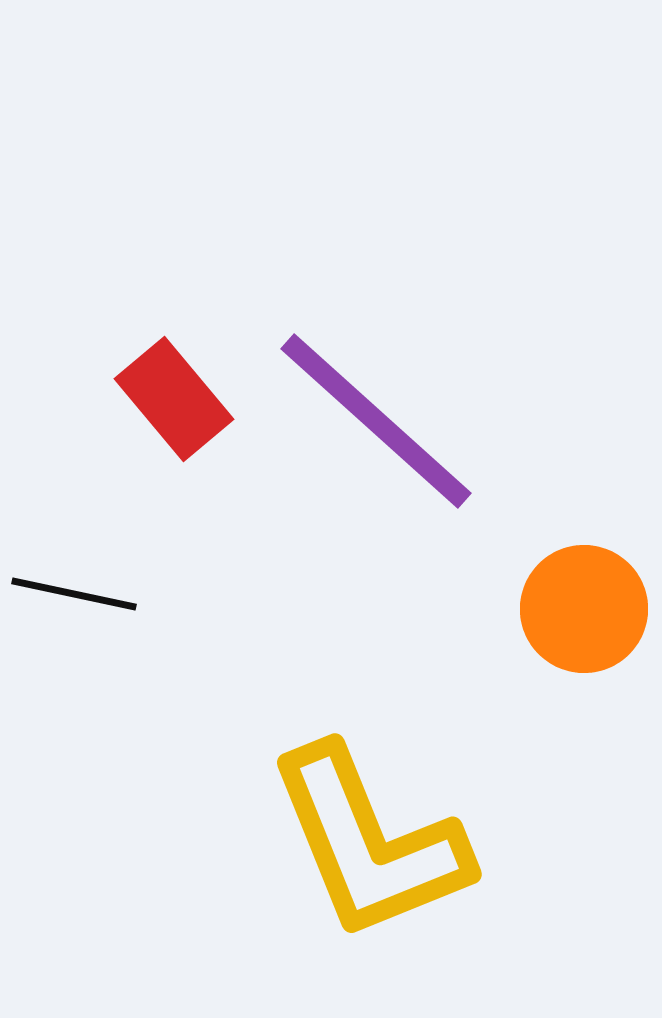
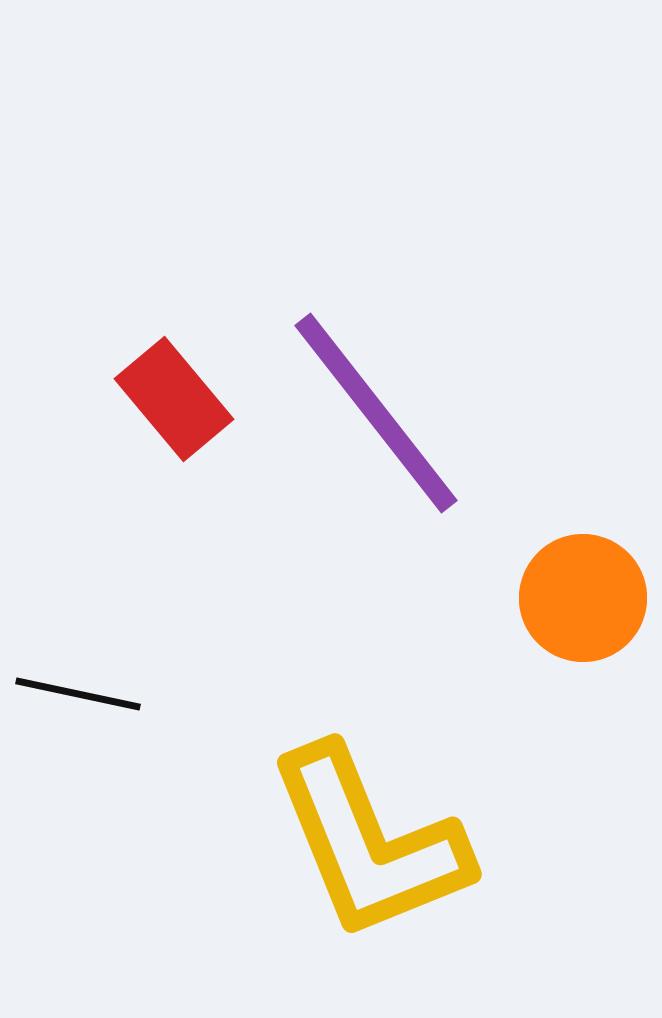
purple line: moved 8 px up; rotated 10 degrees clockwise
black line: moved 4 px right, 100 px down
orange circle: moved 1 px left, 11 px up
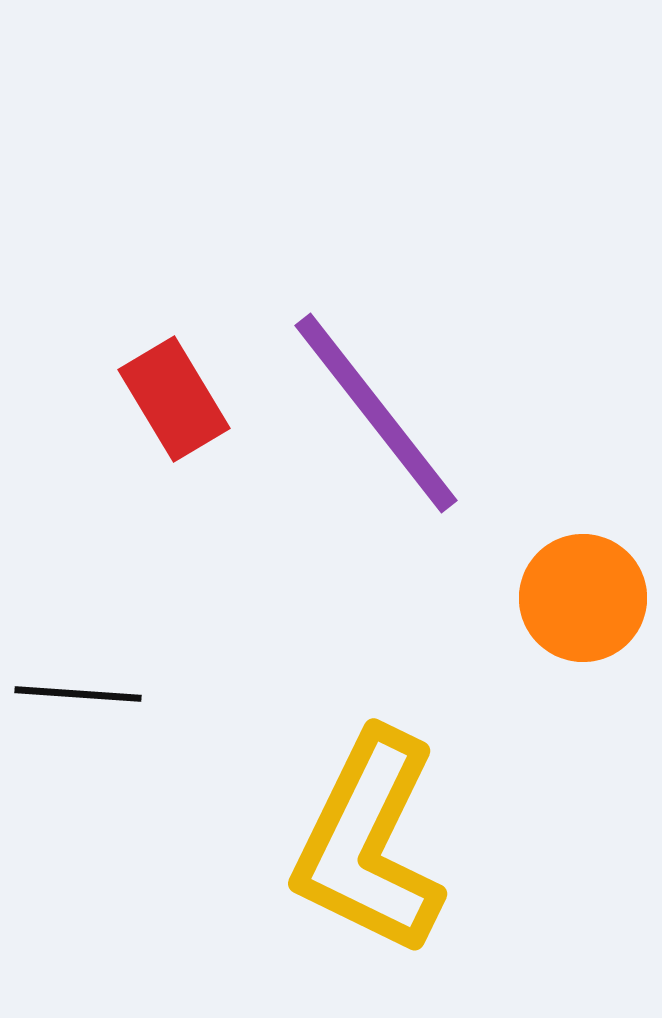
red rectangle: rotated 9 degrees clockwise
black line: rotated 8 degrees counterclockwise
yellow L-shape: rotated 48 degrees clockwise
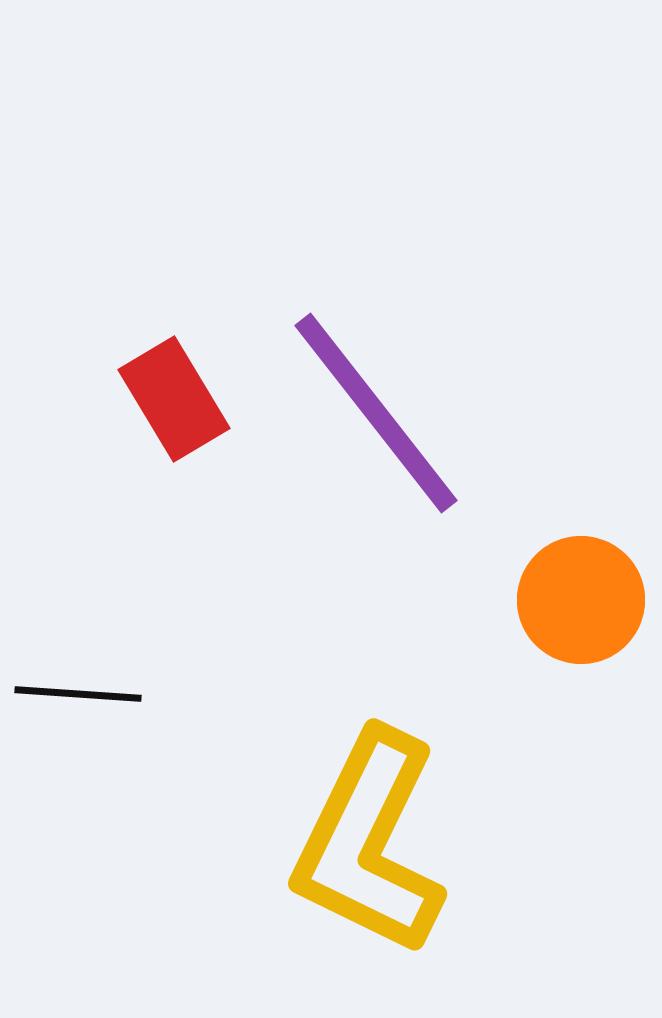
orange circle: moved 2 px left, 2 px down
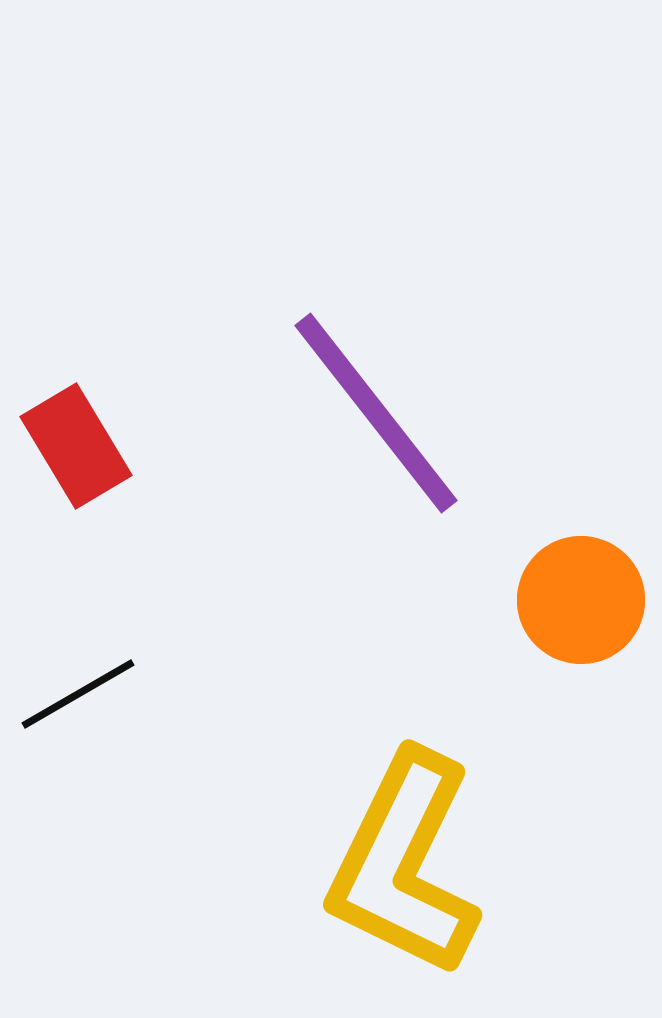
red rectangle: moved 98 px left, 47 px down
black line: rotated 34 degrees counterclockwise
yellow L-shape: moved 35 px right, 21 px down
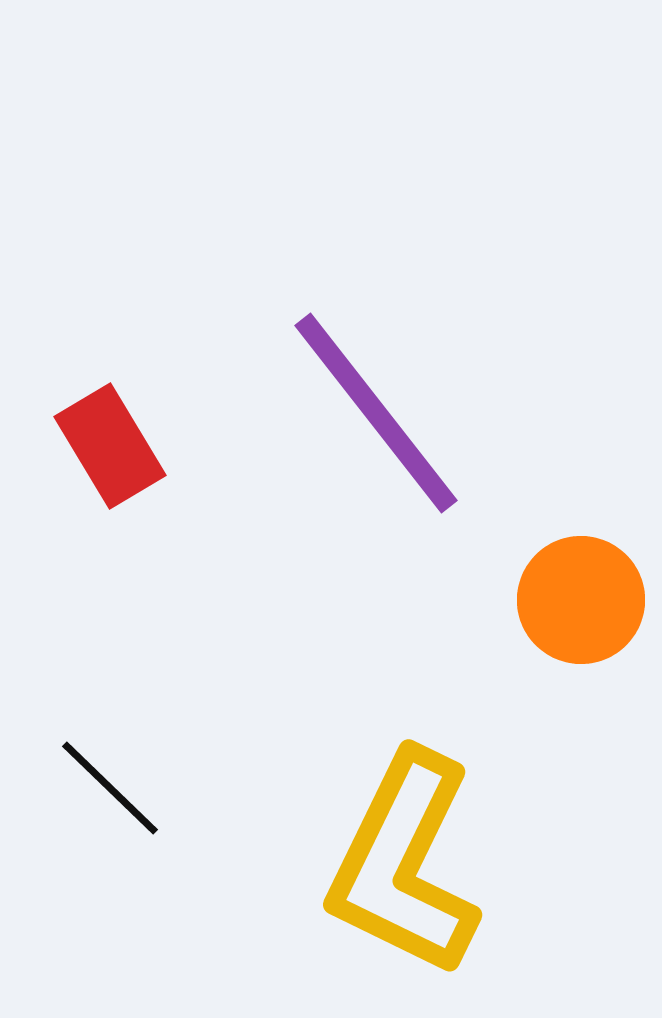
red rectangle: moved 34 px right
black line: moved 32 px right, 94 px down; rotated 74 degrees clockwise
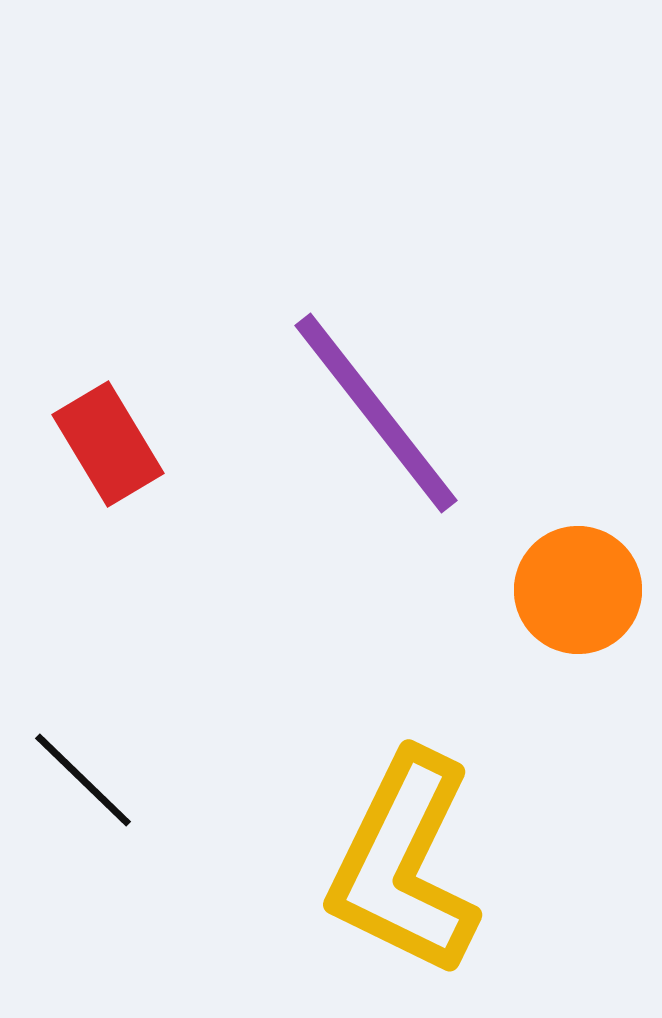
red rectangle: moved 2 px left, 2 px up
orange circle: moved 3 px left, 10 px up
black line: moved 27 px left, 8 px up
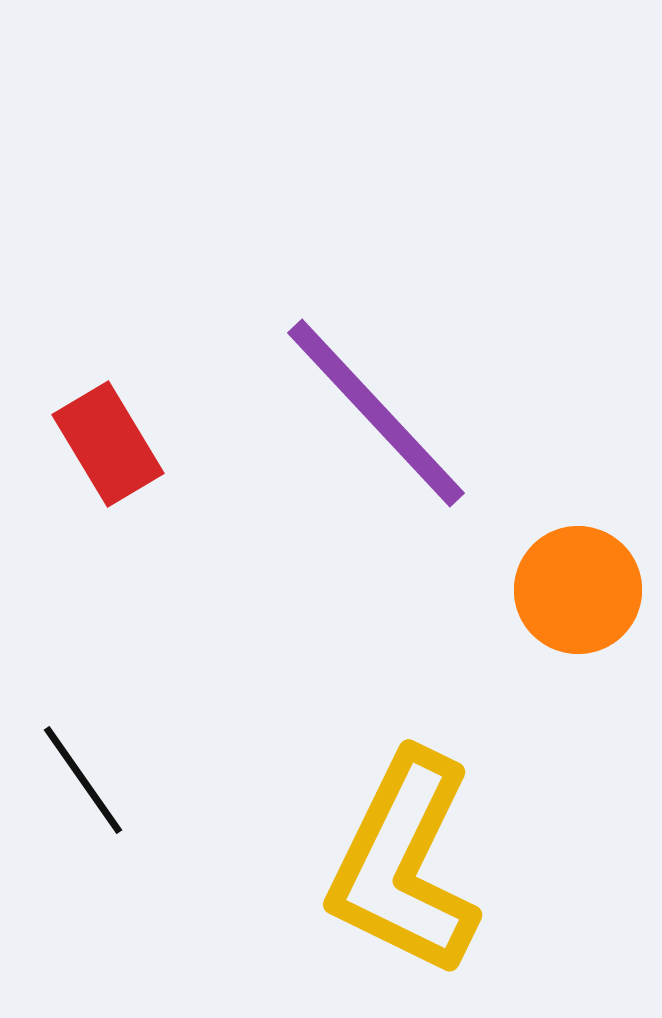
purple line: rotated 5 degrees counterclockwise
black line: rotated 11 degrees clockwise
